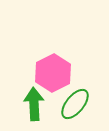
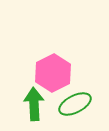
green ellipse: rotated 24 degrees clockwise
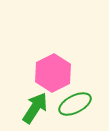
green arrow: moved 1 px right, 4 px down; rotated 36 degrees clockwise
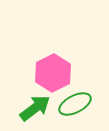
green arrow: rotated 20 degrees clockwise
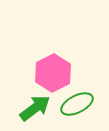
green ellipse: moved 2 px right
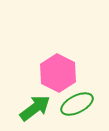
pink hexagon: moved 5 px right; rotated 6 degrees counterclockwise
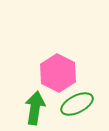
green arrow: rotated 44 degrees counterclockwise
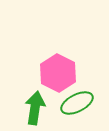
green ellipse: moved 1 px up
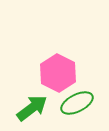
green arrow: moved 3 px left; rotated 44 degrees clockwise
